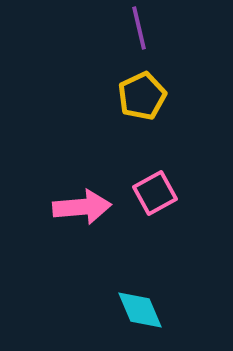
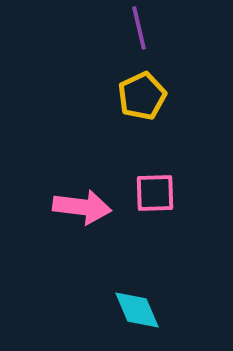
pink square: rotated 27 degrees clockwise
pink arrow: rotated 12 degrees clockwise
cyan diamond: moved 3 px left
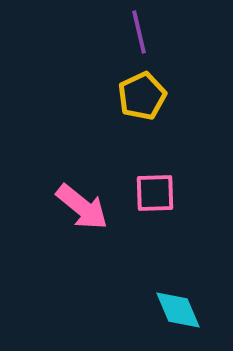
purple line: moved 4 px down
pink arrow: rotated 32 degrees clockwise
cyan diamond: moved 41 px right
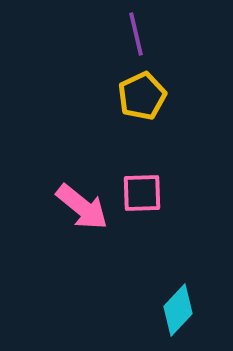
purple line: moved 3 px left, 2 px down
pink square: moved 13 px left
cyan diamond: rotated 66 degrees clockwise
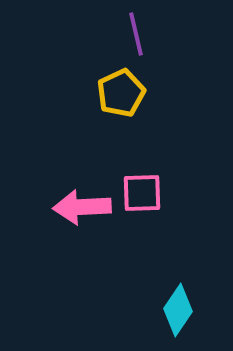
yellow pentagon: moved 21 px left, 3 px up
pink arrow: rotated 138 degrees clockwise
cyan diamond: rotated 9 degrees counterclockwise
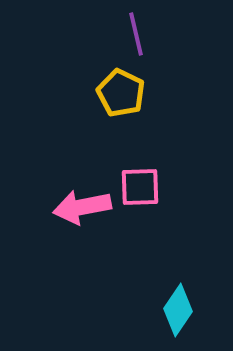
yellow pentagon: rotated 21 degrees counterclockwise
pink square: moved 2 px left, 6 px up
pink arrow: rotated 8 degrees counterclockwise
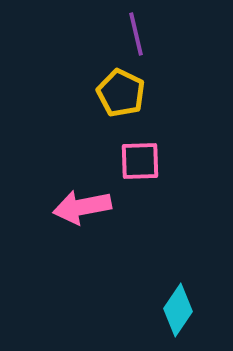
pink square: moved 26 px up
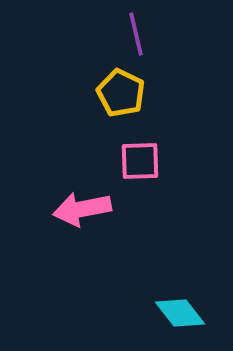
pink arrow: moved 2 px down
cyan diamond: moved 2 px right, 3 px down; rotated 72 degrees counterclockwise
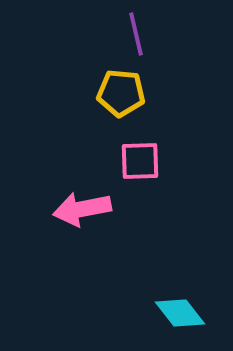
yellow pentagon: rotated 21 degrees counterclockwise
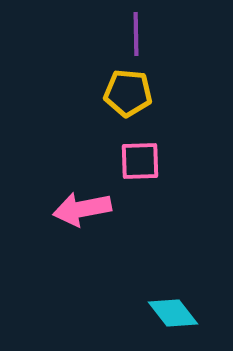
purple line: rotated 12 degrees clockwise
yellow pentagon: moved 7 px right
cyan diamond: moved 7 px left
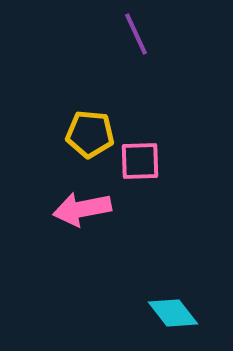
purple line: rotated 24 degrees counterclockwise
yellow pentagon: moved 38 px left, 41 px down
